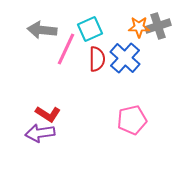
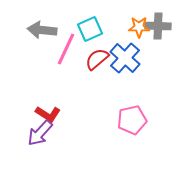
gray cross: rotated 20 degrees clockwise
red semicircle: rotated 130 degrees counterclockwise
purple arrow: rotated 40 degrees counterclockwise
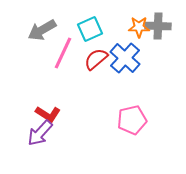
gray arrow: rotated 36 degrees counterclockwise
pink line: moved 3 px left, 4 px down
red semicircle: moved 1 px left
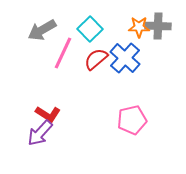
cyan square: rotated 20 degrees counterclockwise
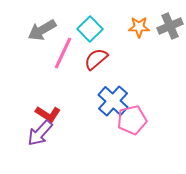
gray cross: moved 12 px right; rotated 25 degrees counterclockwise
blue cross: moved 12 px left, 43 px down
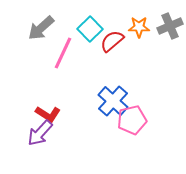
gray arrow: moved 1 px left, 2 px up; rotated 12 degrees counterclockwise
red semicircle: moved 16 px right, 18 px up
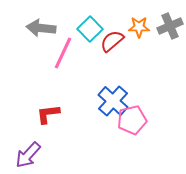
gray arrow: rotated 48 degrees clockwise
red L-shape: rotated 140 degrees clockwise
purple arrow: moved 12 px left, 22 px down
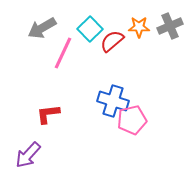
gray arrow: moved 1 px right; rotated 36 degrees counterclockwise
blue cross: rotated 24 degrees counterclockwise
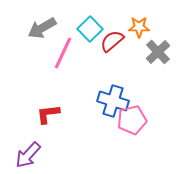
gray cross: moved 12 px left, 26 px down; rotated 20 degrees counterclockwise
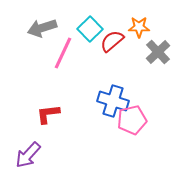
gray arrow: rotated 12 degrees clockwise
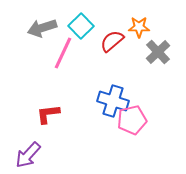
cyan square: moved 9 px left, 3 px up
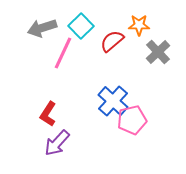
orange star: moved 2 px up
blue cross: rotated 24 degrees clockwise
red L-shape: rotated 50 degrees counterclockwise
purple arrow: moved 29 px right, 12 px up
